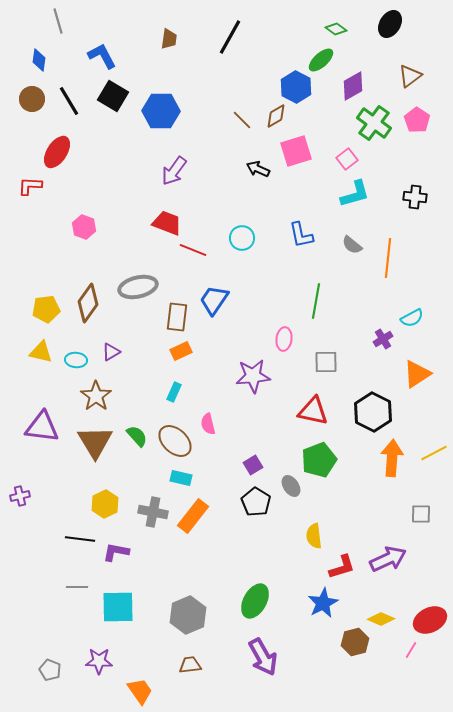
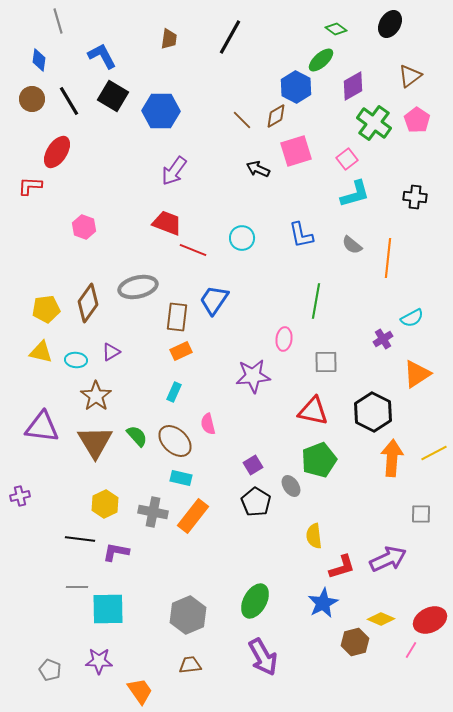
cyan square at (118, 607): moved 10 px left, 2 px down
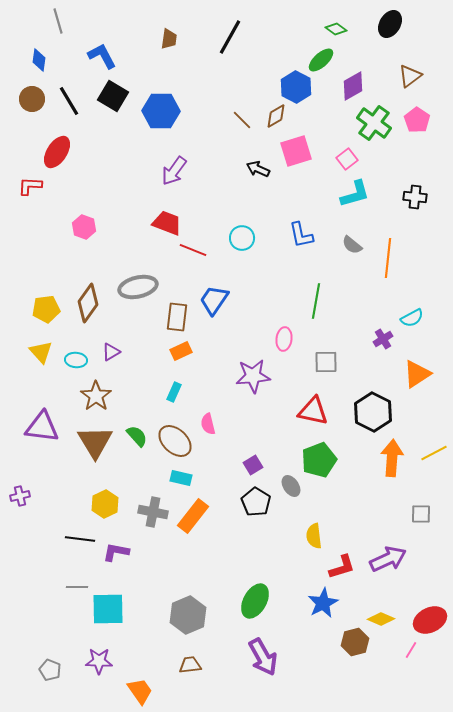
yellow triangle at (41, 352): rotated 35 degrees clockwise
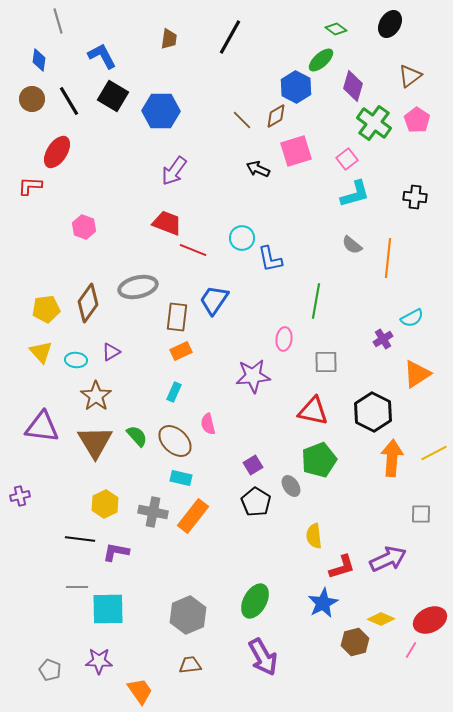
purple diamond at (353, 86): rotated 44 degrees counterclockwise
blue L-shape at (301, 235): moved 31 px left, 24 px down
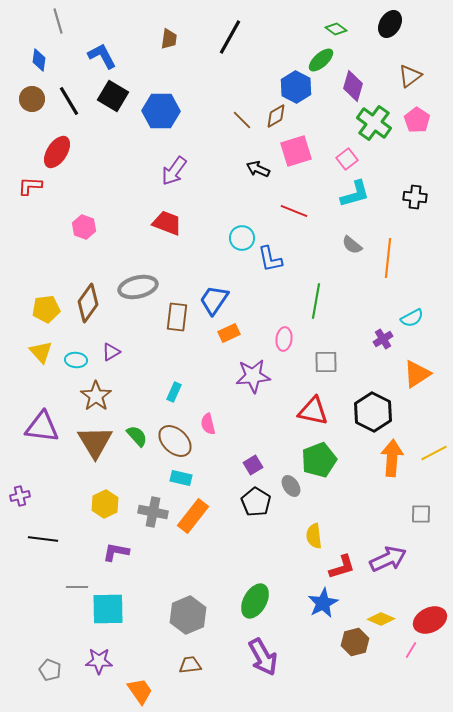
red line at (193, 250): moved 101 px right, 39 px up
orange rectangle at (181, 351): moved 48 px right, 18 px up
black line at (80, 539): moved 37 px left
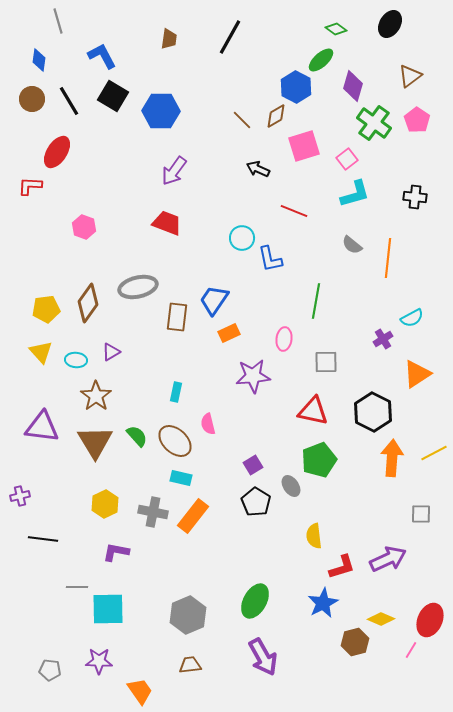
pink square at (296, 151): moved 8 px right, 5 px up
cyan rectangle at (174, 392): moved 2 px right; rotated 12 degrees counterclockwise
red ellipse at (430, 620): rotated 40 degrees counterclockwise
gray pentagon at (50, 670): rotated 15 degrees counterclockwise
